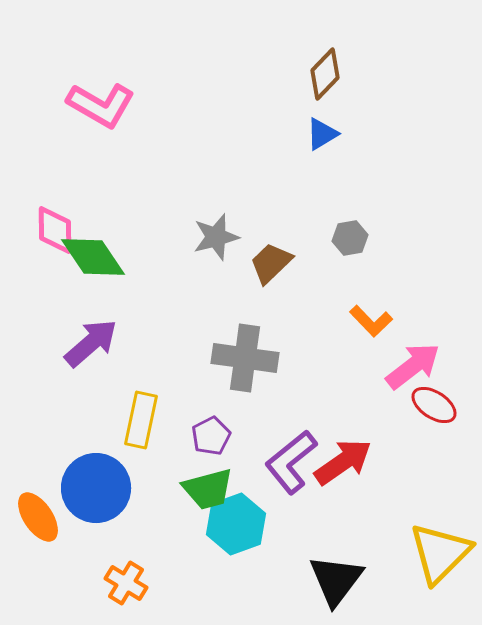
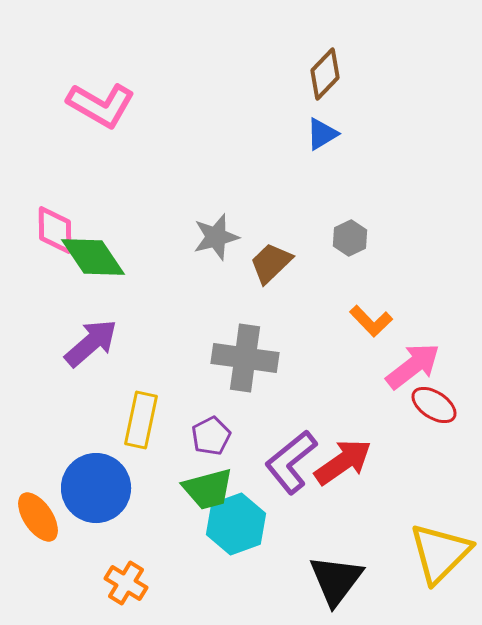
gray hexagon: rotated 16 degrees counterclockwise
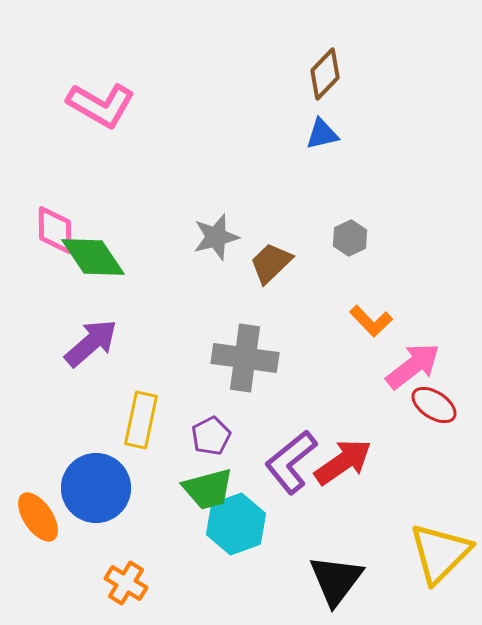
blue triangle: rotated 18 degrees clockwise
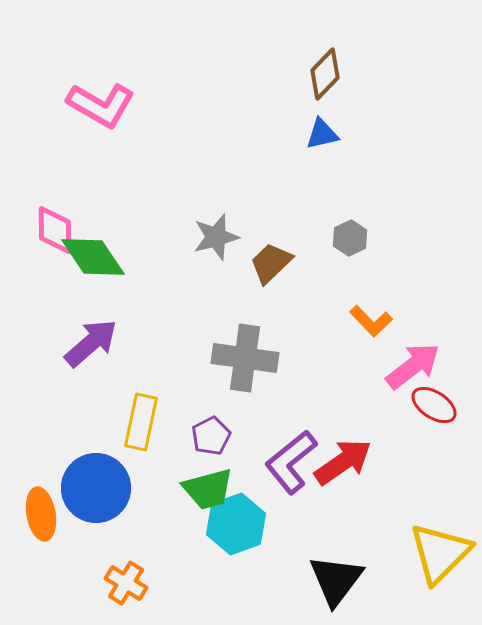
yellow rectangle: moved 2 px down
orange ellipse: moved 3 px right, 3 px up; rotated 24 degrees clockwise
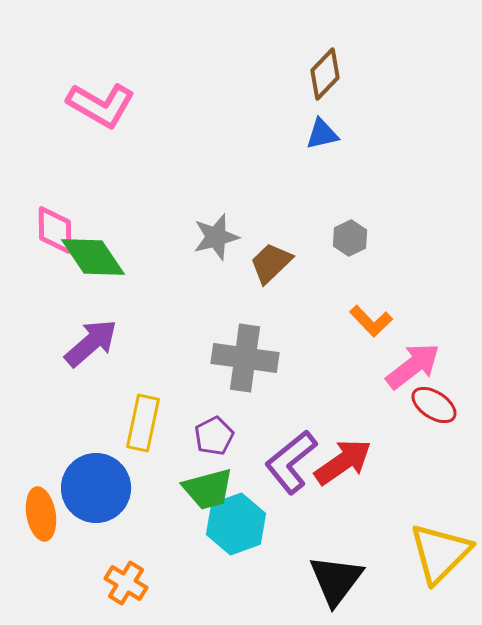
yellow rectangle: moved 2 px right, 1 px down
purple pentagon: moved 3 px right
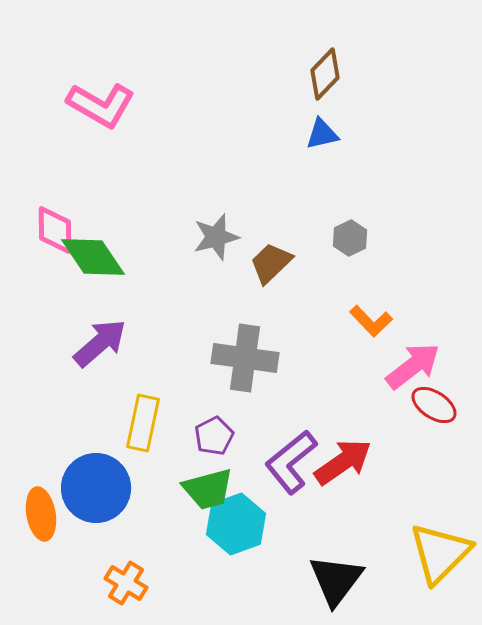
purple arrow: moved 9 px right
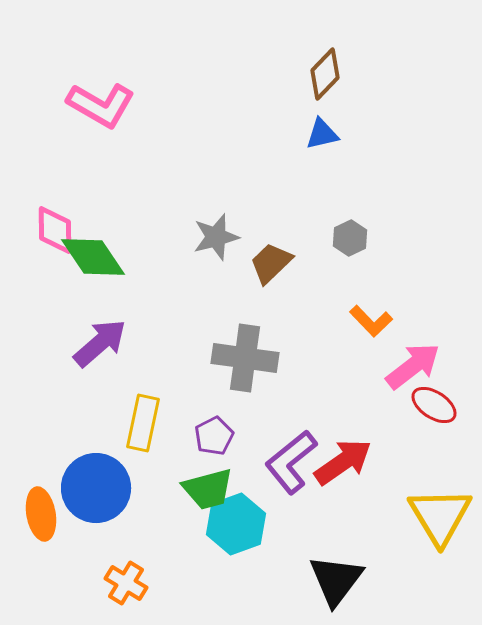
yellow triangle: moved 37 px up; rotated 16 degrees counterclockwise
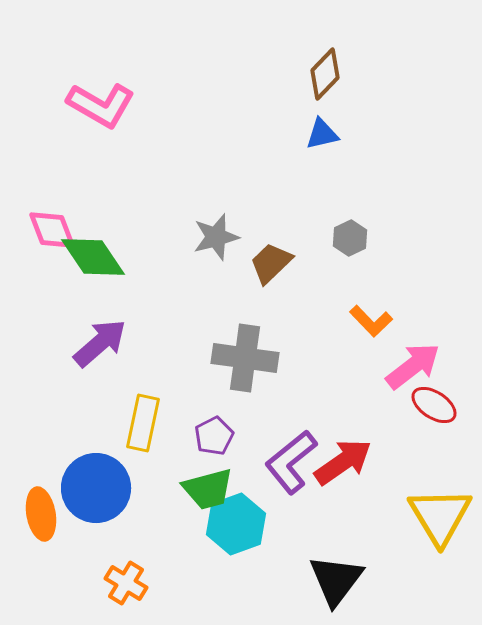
pink diamond: moved 3 px left; rotated 21 degrees counterclockwise
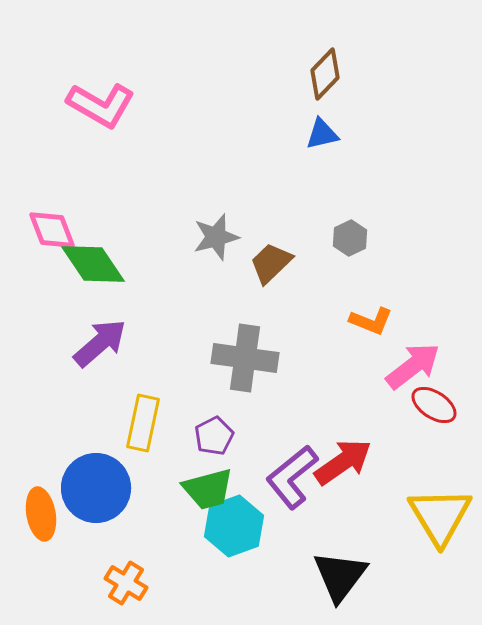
green diamond: moved 7 px down
orange L-shape: rotated 24 degrees counterclockwise
purple L-shape: moved 1 px right, 15 px down
cyan hexagon: moved 2 px left, 2 px down
black triangle: moved 4 px right, 4 px up
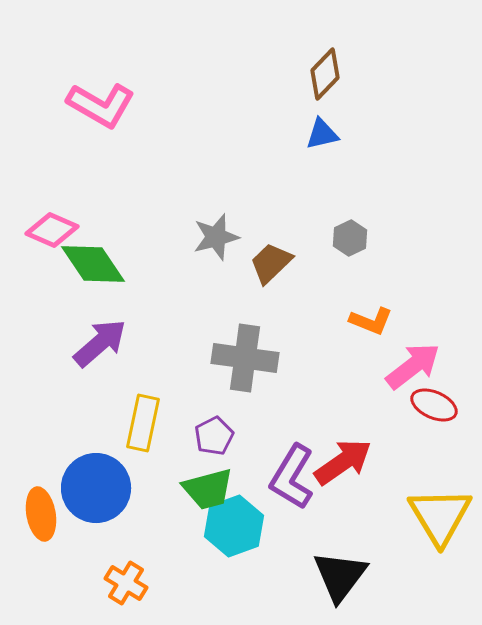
pink diamond: rotated 45 degrees counterclockwise
red ellipse: rotated 9 degrees counterclockwise
purple L-shape: rotated 20 degrees counterclockwise
